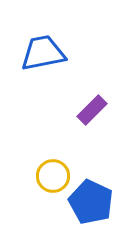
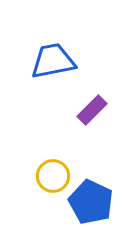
blue trapezoid: moved 10 px right, 8 px down
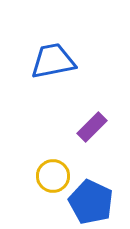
purple rectangle: moved 17 px down
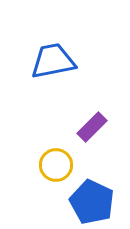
yellow circle: moved 3 px right, 11 px up
blue pentagon: moved 1 px right
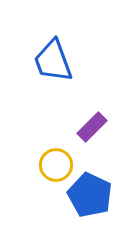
blue trapezoid: rotated 99 degrees counterclockwise
blue pentagon: moved 2 px left, 7 px up
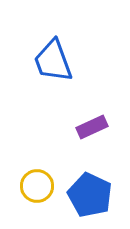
purple rectangle: rotated 20 degrees clockwise
yellow circle: moved 19 px left, 21 px down
